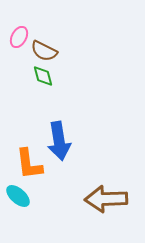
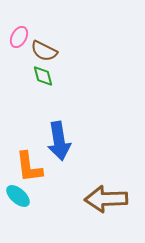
orange L-shape: moved 3 px down
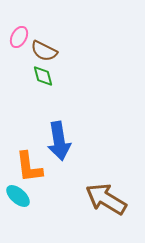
brown arrow: rotated 33 degrees clockwise
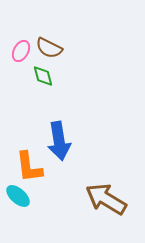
pink ellipse: moved 2 px right, 14 px down
brown semicircle: moved 5 px right, 3 px up
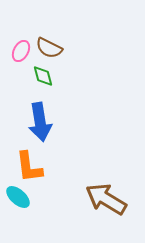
blue arrow: moved 19 px left, 19 px up
cyan ellipse: moved 1 px down
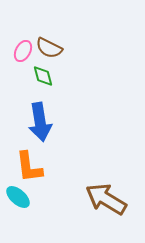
pink ellipse: moved 2 px right
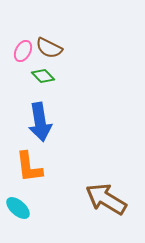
green diamond: rotated 30 degrees counterclockwise
cyan ellipse: moved 11 px down
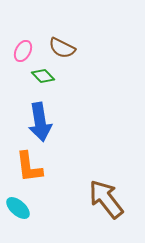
brown semicircle: moved 13 px right
brown arrow: rotated 21 degrees clockwise
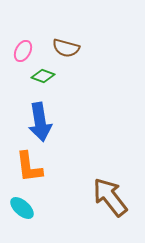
brown semicircle: moved 4 px right; rotated 12 degrees counterclockwise
green diamond: rotated 25 degrees counterclockwise
brown arrow: moved 4 px right, 2 px up
cyan ellipse: moved 4 px right
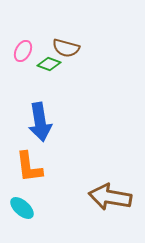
green diamond: moved 6 px right, 12 px up
brown arrow: rotated 42 degrees counterclockwise
